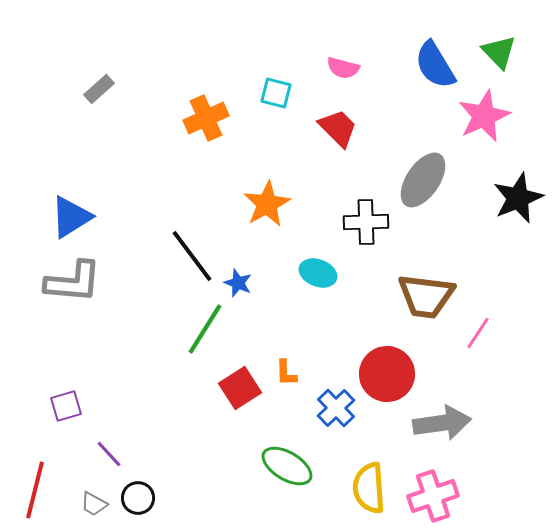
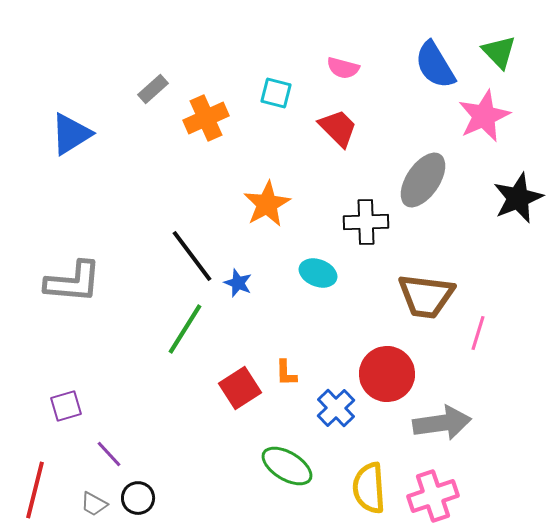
gray rectangle: moved 54 px right
blue triangle: moved 83 px up
green line: moved 20 px left
pink line: rotated 16 degrees counterclockwise
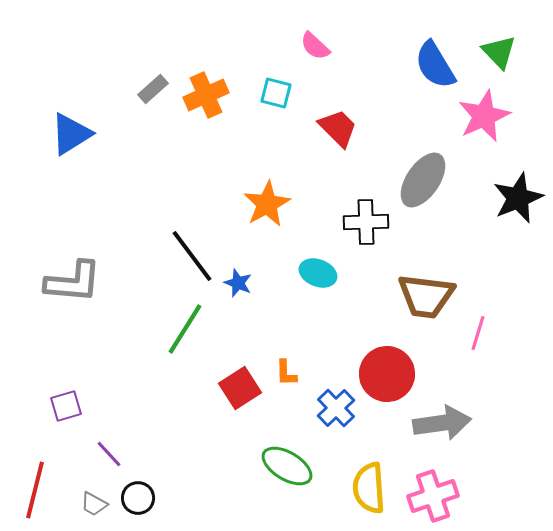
pink semicircle: moved 28 px left, 22 px up; rotated 28 degrees clockwise
orange cross: moved 23 px up
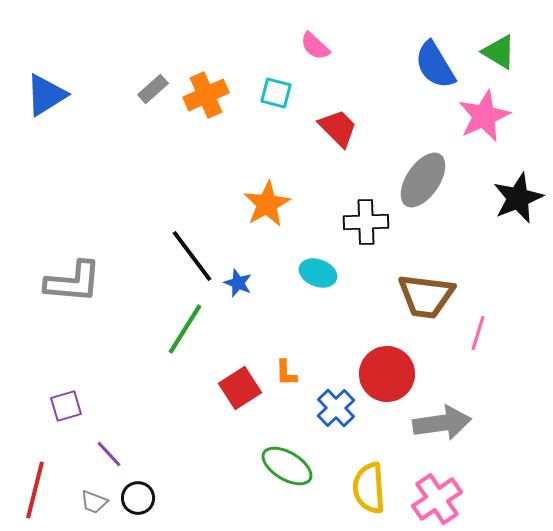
green triangle: rotated 15 degrees counterclockwise
blue triangle: moved 25 px left, 39 px up
pink cross: moved 4 px right, 3 px down; rotated 15 degrees counterclockwise
gray trapezoid: moved 2 px up; rotated 8 degrees counterclockwise
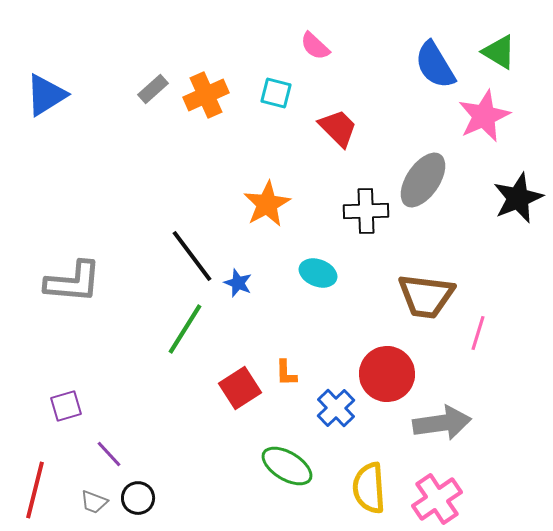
black cross: moved 11 px up
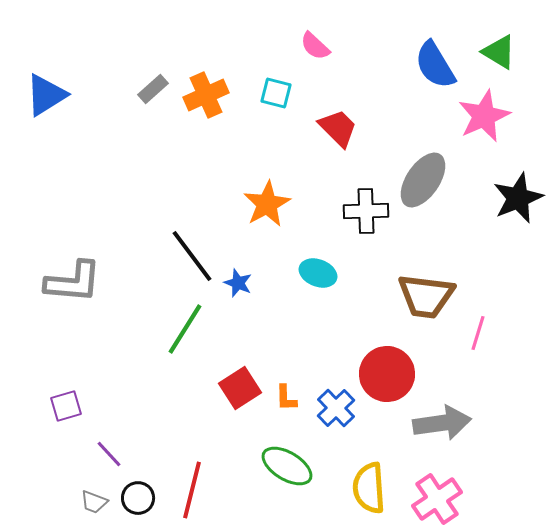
orange L-shape: moved 25 px down
red line: moved 157 px right
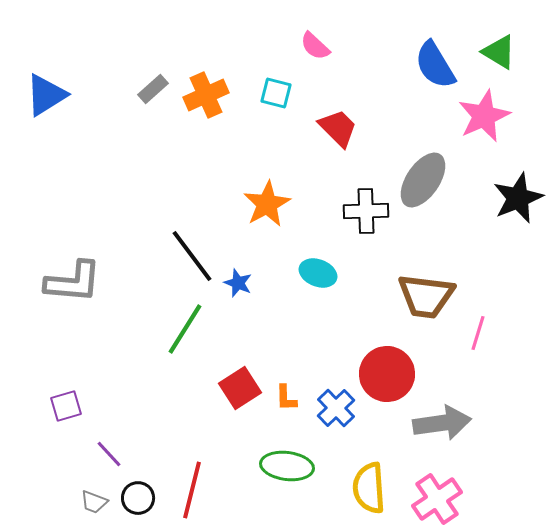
green ellipse: rotated 24 degrees counterclockwise
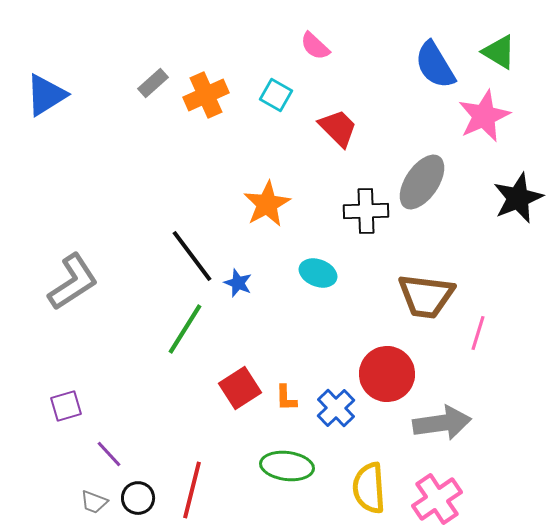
gray rectangle: moved 6 px up
cyan square: moved 2 px down; rotated 16 degrees clockwise
gray ellipse: moved 1 px left, 2 px down
gray L-shape: rotated 38 degrees counterclockwise
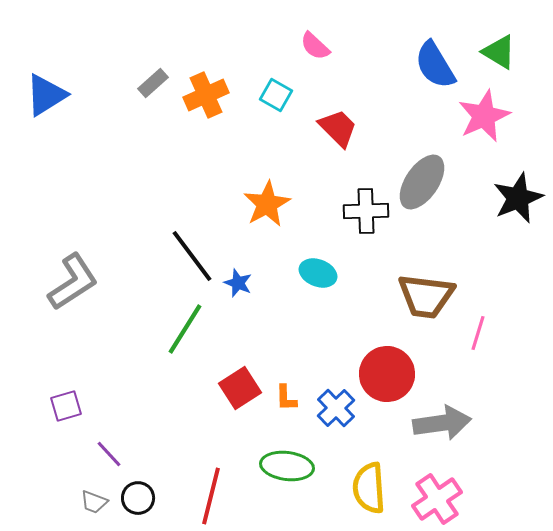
red line: moved 19 px right, 6 px down
